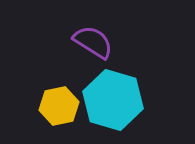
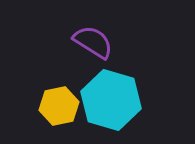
cyan hexagon: moved 2 px left
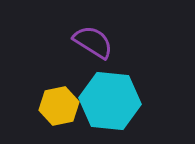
cyan hexagon: moved 1 px left, 1 px down; rotated 10 degrees counterclockwise
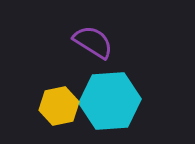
cyan hexagon: rotated 10 degrees counterclockwise
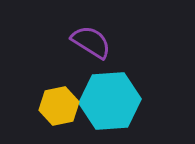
purple semicircle: moved 2 px left
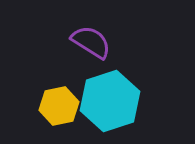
cyan hexagon: rotated 14 degrees counterclockwise
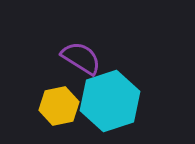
purple semicircle: moved 10 px left, 16 px down
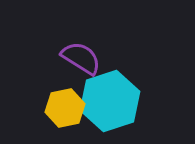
yellow hexagon: moved 6 px right, 2 px down
